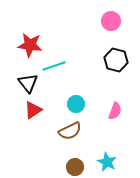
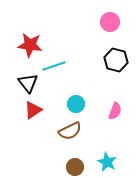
pink circle: moved 1 px left, 1 px down
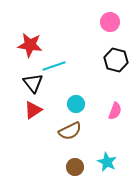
black triangle: moved 5 px right
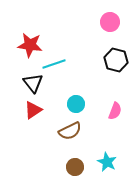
cyan line: moved 2 px up
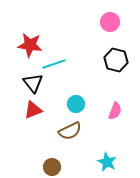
red triangle: rotated 12 degrees clockwise
brown circle: moved 23 px left
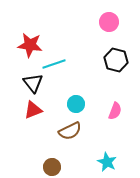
pink circle: moved 1 px left
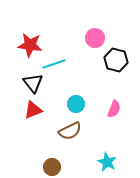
pink circle: moved 14 px left, 16 px down
pink semicircle: moved 1 px left, 2 px up
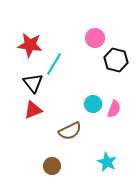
cyan line: rotated 40 degrees counterclockwise
cyan circle: moved 17 px right
brown circle: moved 1 px up
